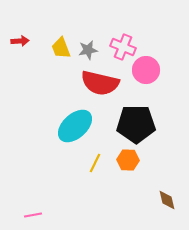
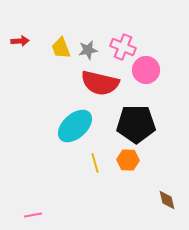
yellow line: rotated 42 degrees counterclockwise
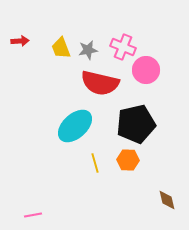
black pentagon: rotated 12 degrees counterclockwise
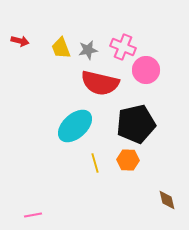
red arrow: rotated 18 degrees clockwise
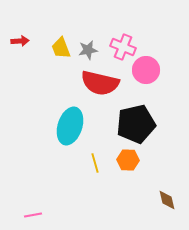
red arrow: rotated 18 degrees counterclockwise
cyan ellipse: moved 5 px left; rotated 30 degrees counterclockwise
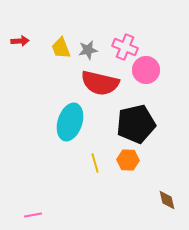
pink cross: moved 2 px right
cyan ellipse: moved 4 px up
